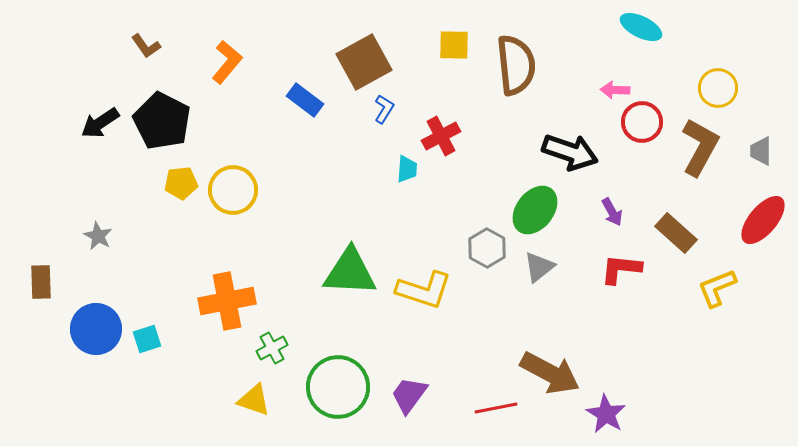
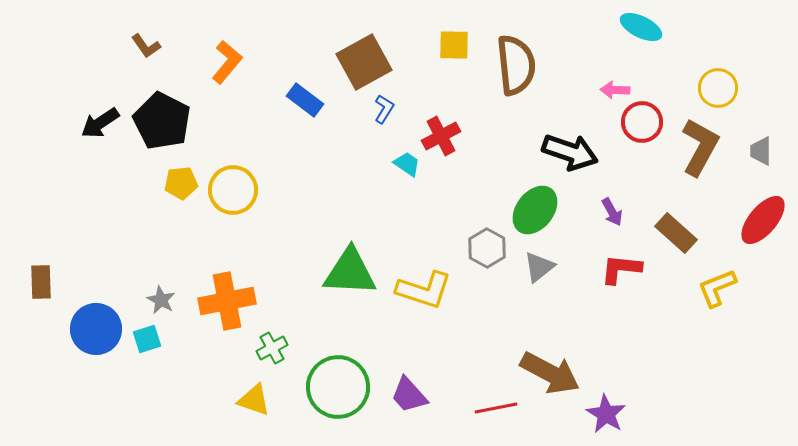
cyan trapezoid at (407, 169): moved 5 px up; rotated 60 degrees counterclockwise
gray star at (98, 236): moved 63 px right, 64 px down
purple trapezoid at (409, 395): rotated 78 degrees counterclockwise
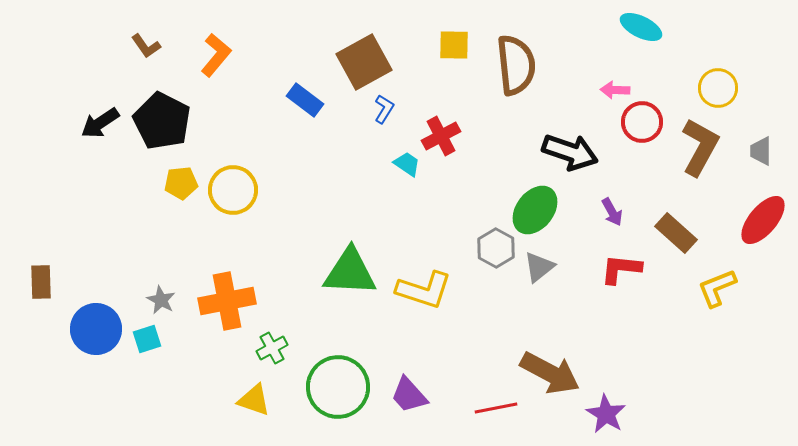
orange L-shape at (227, 62): moved 11 px left, 7 px up
gray hexagon at (487, 248): moved 9 px right
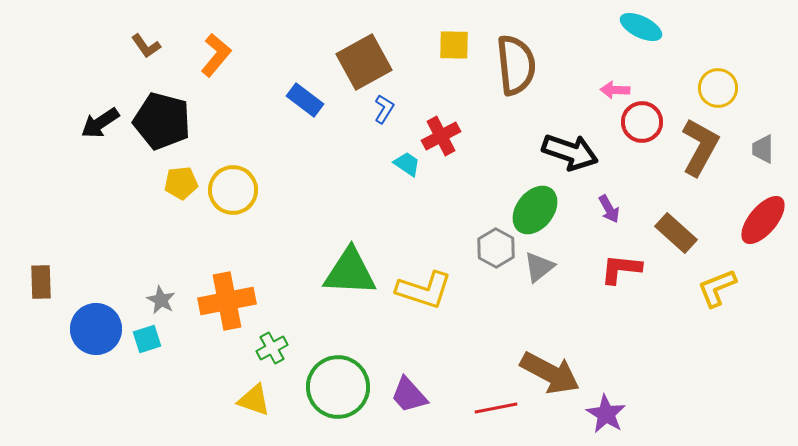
black pentagon at (162, 121): rotated 12 degrees counterclockwise
gray trapezoid at (761, 151): moved 2 px right, 2 px up
purple arrow at (612, 212): moved 3 px left, 3 px up
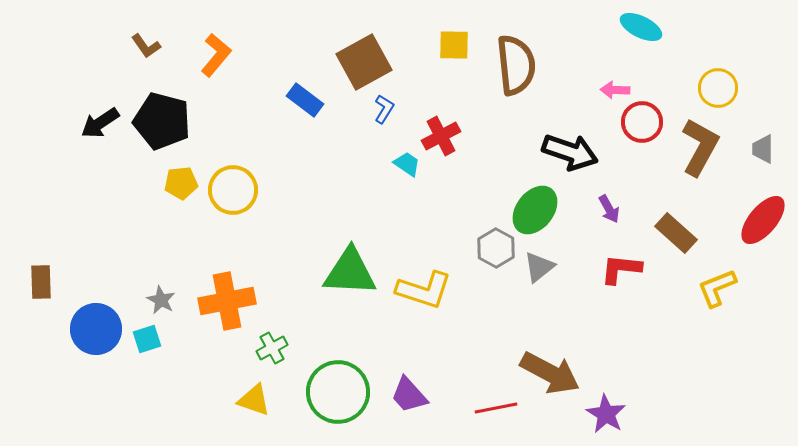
green circle at (338, 387): moved 5 px down
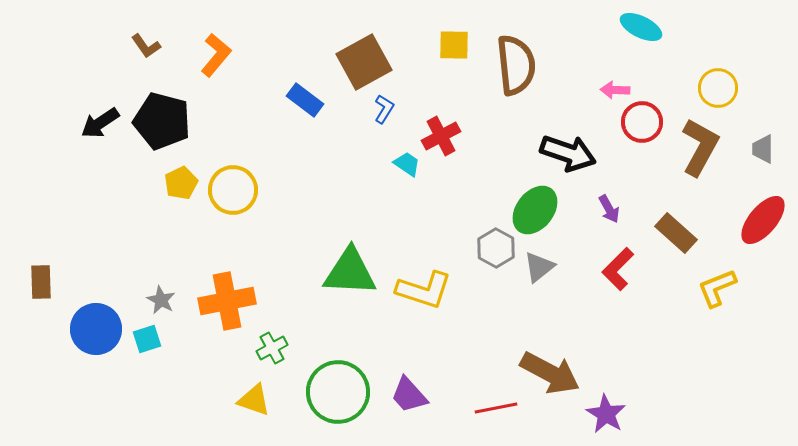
black arrow at (570, 152): moved 2 px left, 1 px down
yellow pentagon at (181, 183): rotated 20 degrees counterclockwise
red L-shape at (621, 269): moved 3 px left; rotated 51 degrees counterclockwise
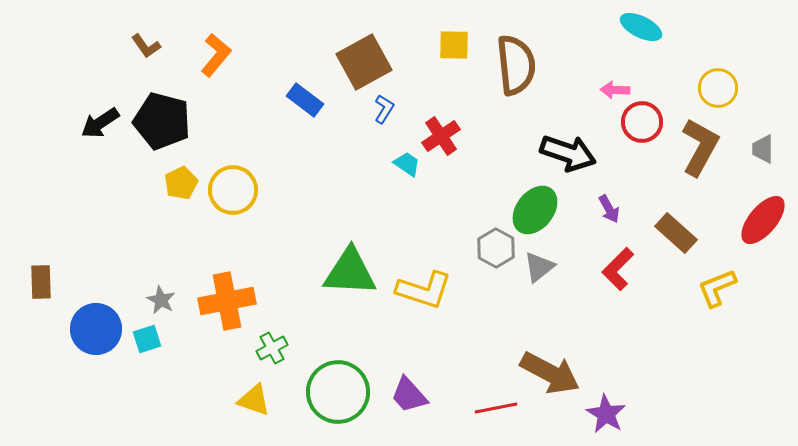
red cross at (441, 136): rotated 6 degrees counterclockwise
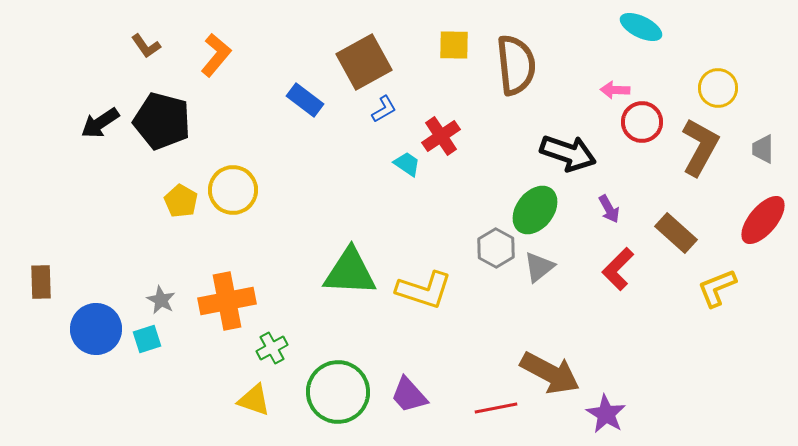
blue L-shape at (384, 109): rotated 28 degrees clockwise
yellow pentagon at (181, 183): moved 18 px down; rotated 16 degrees counterclockwise
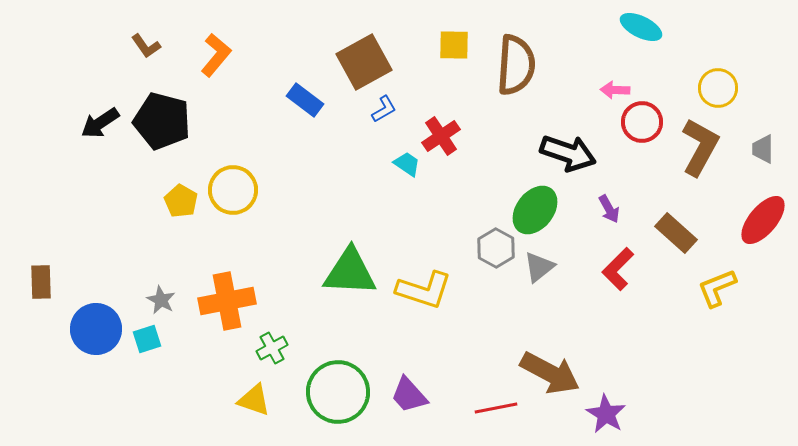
brown semicircle at (516, 65): rotated 10 degrees clockwise
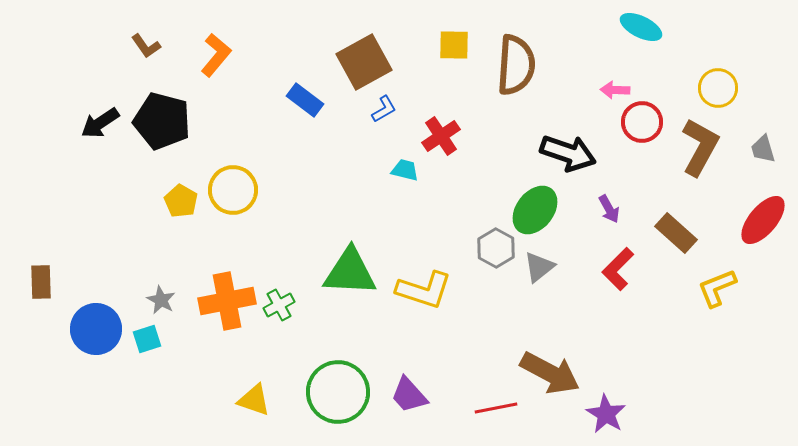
gray trapezoid at (763, 149): rotated 16 degrees counterclockwise
cyan trapezoid at (407, 164): moved 2 px left, 6 px down; rotated 20 degrees counterclockwise
green cross at (272, 348): moved 7 px right, 43 px up
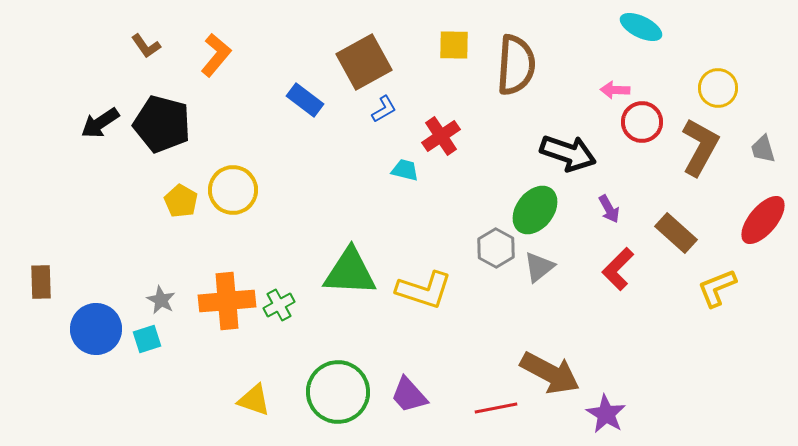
black pentagon at (162, 121): moved 3 px down
orange cross at (227, 301): rotated 6 degrees clockwise
